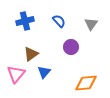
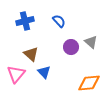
gray triangle: moved 18 px down; rotated 24 degrees counterclockwise
brown triangle: rotated 42 degrees counterclockwise
blue triangle: rotated 24 degrees counterclockwise
orange diamond: moved 3 px right
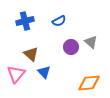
blue semicircle: rotated 104 degrees clockwise
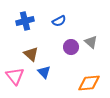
pink triangle: moved 1 px left, 2 px down; rotated 18 degrees counterclockwise
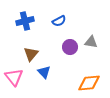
gray triangle: rotated 32 degrees counterclockwise
purple circle: moved 1 px left
brown triangle: rotated 28 degrees clockwise
pink triangle: moved 1 px left, 1 px down
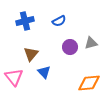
gray triangle: moved 1 px down; rotated 24 degrees counterclockwise
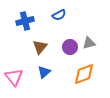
blue semicircle: moved 6 px up
gray triangle: moved 2 px left
brown triangle: moved 9 px right, 7 px up
blue triangle: rotated 32 degrees clockwise
orange diamond: moved 5 px left, 9 px up; rotated 15 degrees counterclockwise
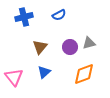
blue cross: moved 1 px left, 4 px up
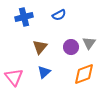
gray triangle: rotated 40 degrees counterclockwise
purple circle: moved 1 px right
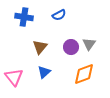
blue cross: rotated 24 degrees clockwise
gray triangle: moved 1 px down
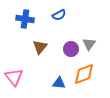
blue cross: moved 1 px right, 2 px down
purple circle: moved 2 px down
blue triangle: moved 15 px right, 11 px down; rotated 48 degrees clockwise
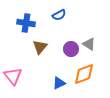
blue cross: moved 1 px right, 4 px down
gray triangle: rotated 32 degrees counterclockwise
pink triangle: moved 1 px left, 1 px up
blue triangle: rotated 32 degrees counterclockwise
